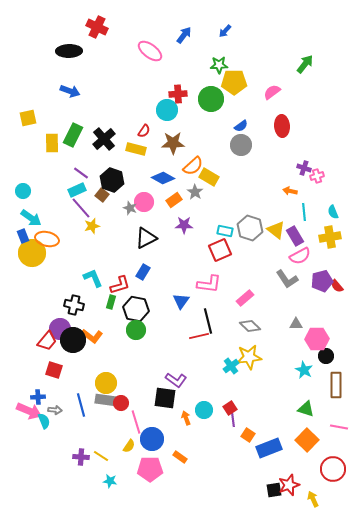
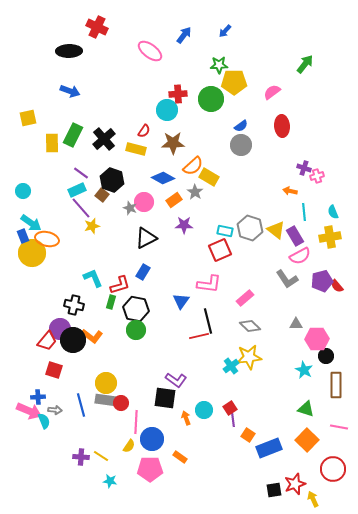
cyan arrow at (31, 218): moved 5 px down
pink line at (136, 422): rotated 20 degrees clockwise
red star at (289, 485): moved 6 px right, 1 px up
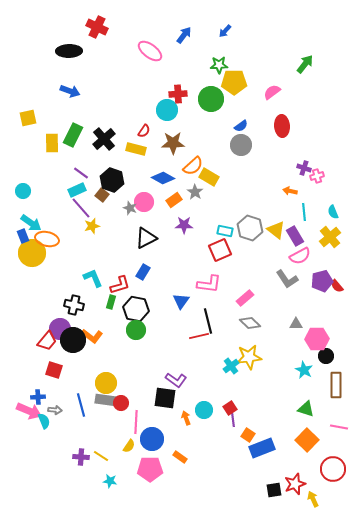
yellow cross at (330, 237): rotated 30 degrees counterclockwise
gray diamond at (250, 326): moved 3 px up
blue rectangle at (269, 448): moved 7 px left
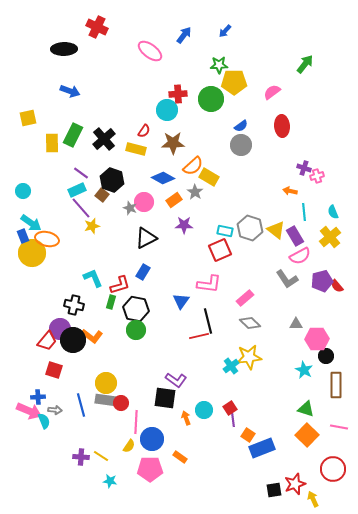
black ellipse at (69, 51): moved 5 px left, 2 px up
orange square at (307, 440): moved 5 px up
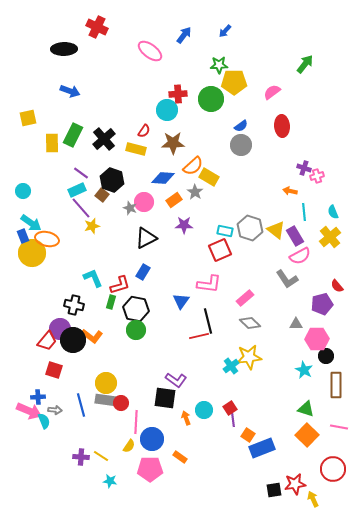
blue diamond at (163, 178): rotated 25 degrees counterclockwise
purple pentagon at (322, 281): moved 23 px down
red star at (295, 484): rotated 10 degrees clockwise
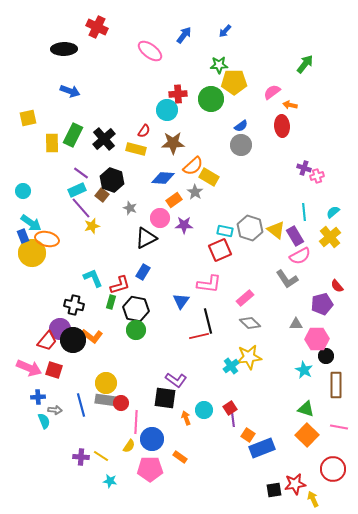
orange arrow at (290, 191): moved 86 px up
pink circle at (144, 202): moved 16 px right, 16 px down
cyan semicircle at (333, 212): rotated 72 degrees clockwise
pink arrow at (29, 411): moved 43 px up
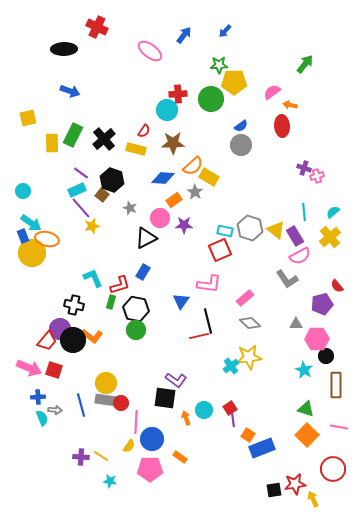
cyan semicircle at (44, 421): moved 2 px left, 3 px up
